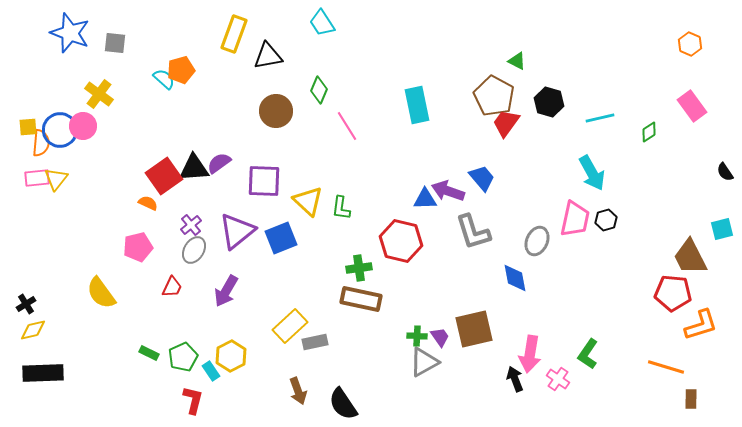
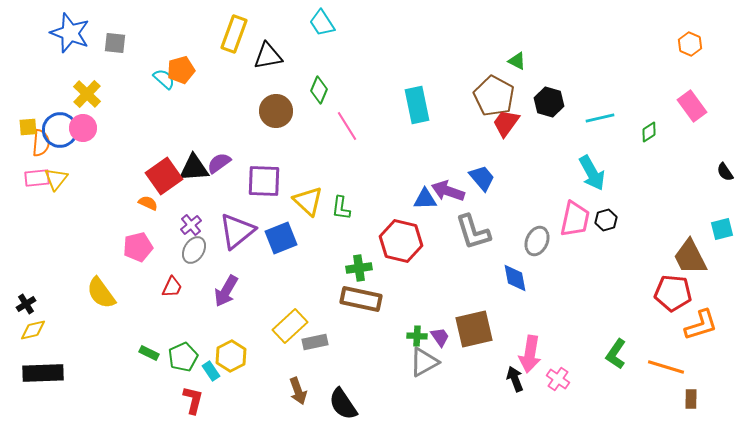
yellow cross at (99, 94): moved 12 px left; rotated 8 degrees clockwise
pink circle at (83, 126): moved 2 px down
green L-shape at (588, 354): moved 28 px right
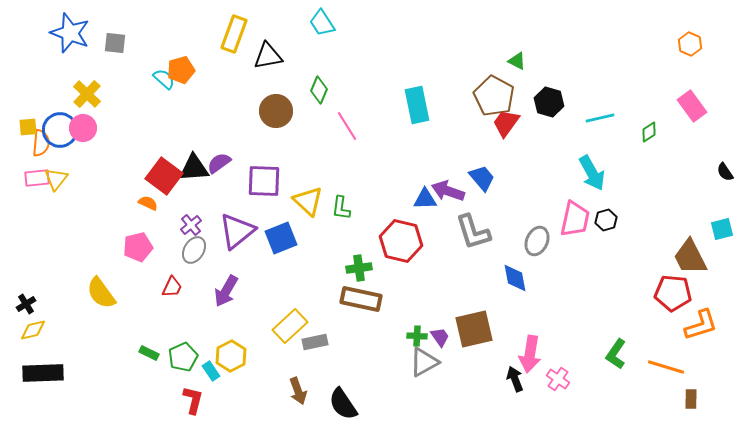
red square at (164, 176): rotated 18 degrees counterclockwise
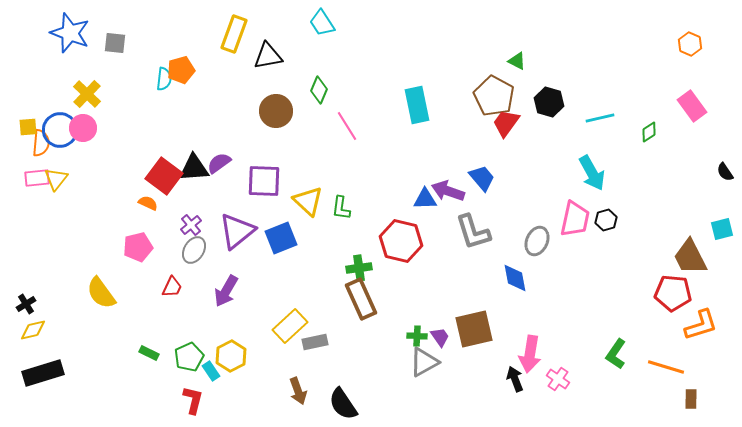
cyan semicircle at (164, 79): rotated 55 degrees clockwise
brown rectangle at (361, 299): rotated 54 degrees clockwise
green pentagon at (183, 357): moved 6 px right
black rectangle at (43, 373): rotated 15 degrees counterclockwise
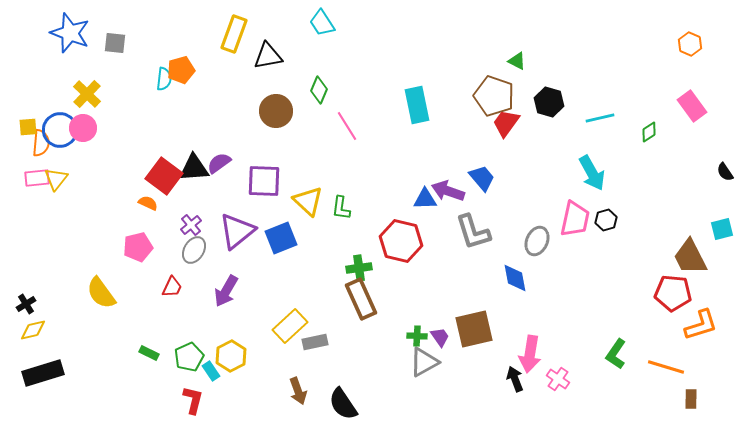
brown pentagon at (494, 96): rotated 9 degrees counterclockwise
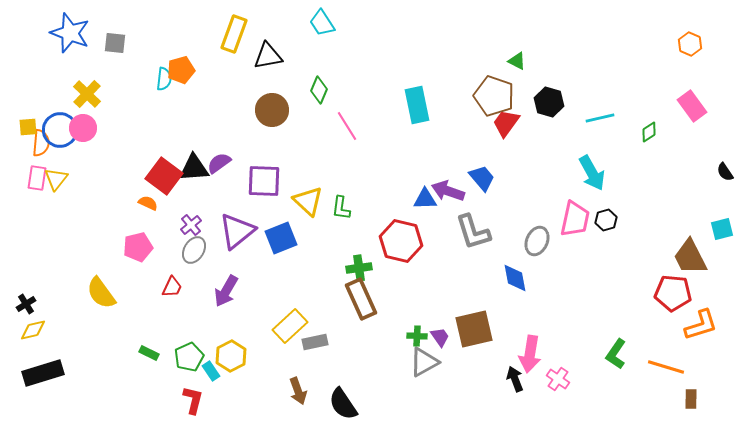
brown circle at (276, 111): moved 4 px left, 1 px up
pink rectangle at (37, 178): rotated 75 degrees counterclockwise
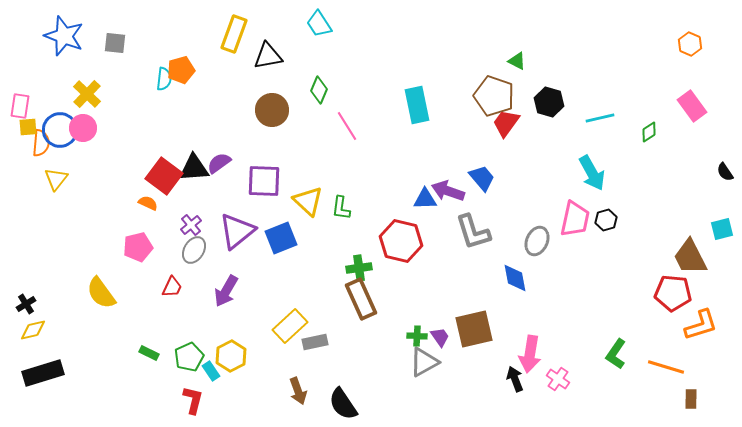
cyan trapezoid at (322, 23): moved 3 px left, 1 px down
blue star at (70, 33): moved 6 px left, 3 px down
pink rectangle at (37, 178): moved 17 px left, 72 px up
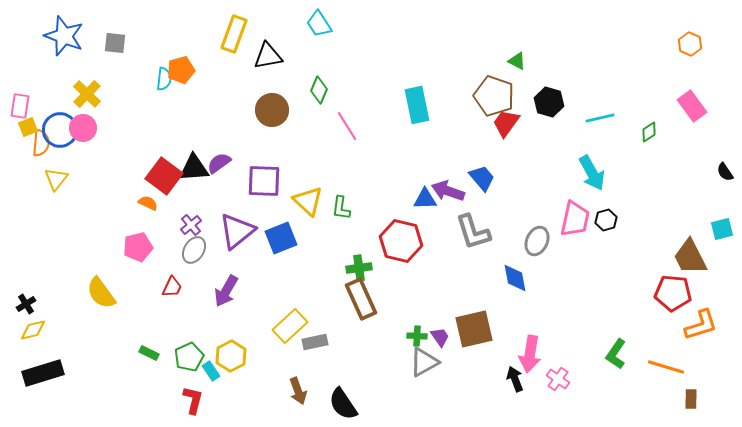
yellow square at (28, 127): rotated 18 degrees counterclockwise
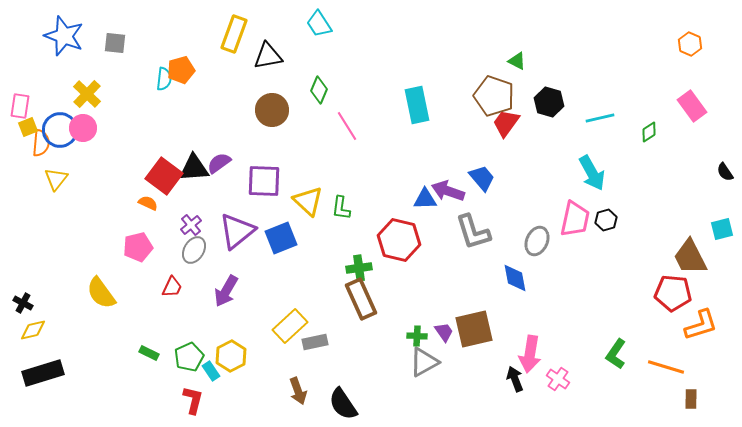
red hexagon at (401, 241): moved 2 px left, 1 px up
black cross at (26, 304): moved 3 px left, 1 px up; rotated 30 degrees counterclockwise
purple trapezoid at (440, 337): moved 4 px right, 5 px up
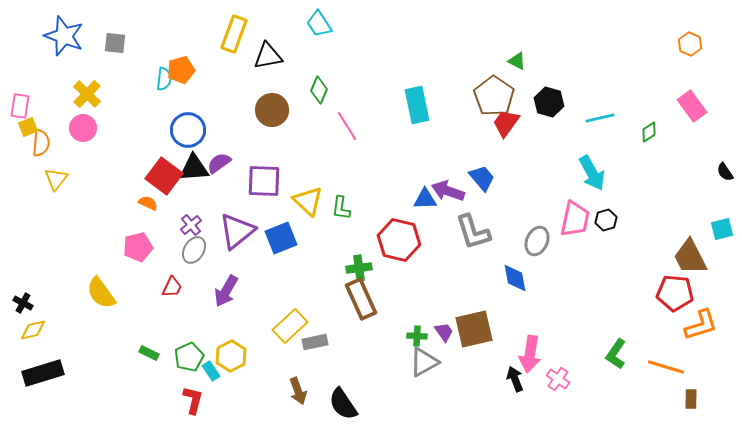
brown pentagon at (494, 96): rotated 15 degrees clockwise
blue circle at (60, 130): moved 128 px right
red pentagon at (673, 293): moved 2 px right
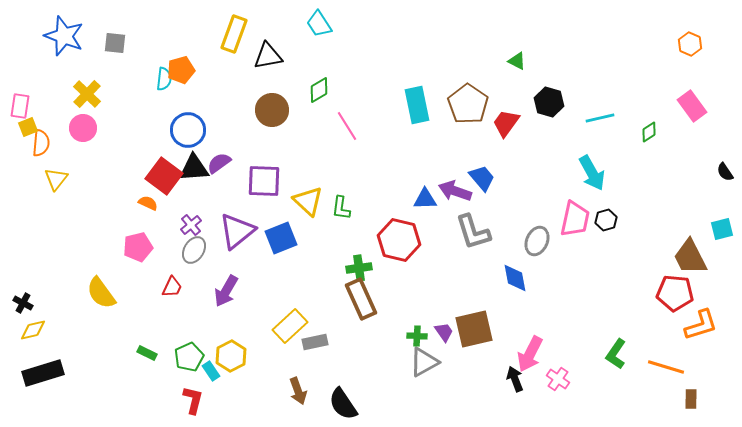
green diamond at (319, 90): rotated 36 degrees clockwise
brown pentagon at (494, 96): moved 26 px left, 8 px down
purple arrow at (448, 191): moved 7 px right
green rectangle at (149, 353): moved 2 px left
pink arrow at (530, 354): rotated 18 degrees clockwise
